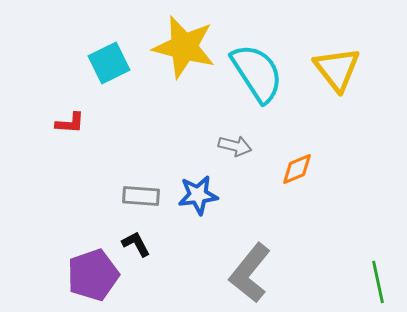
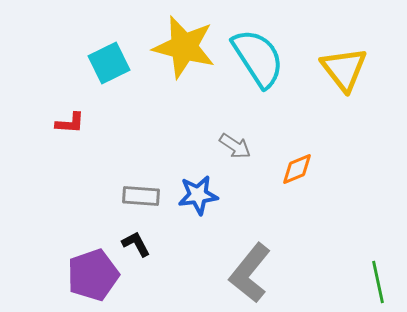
yellow triangle: moved 7 px right
cyan semicircle: moved 1 px right, 15 px up
gray arrow: rotated 20 degrees clockwise
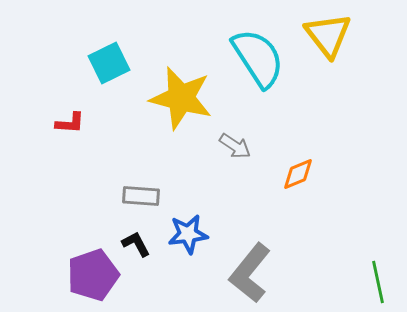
yellow star: moved 3 px left, 51 px down
yellow triangle: moved 16 px left, 34 px up
orange diamond: moved 1 px right, 5 px down
blue star: moved 10 px left, 39 px down
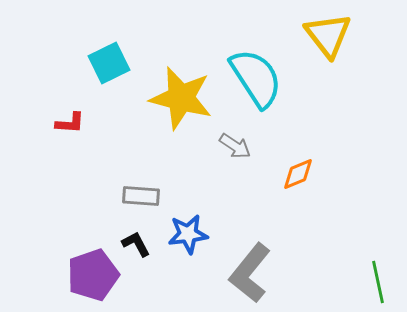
cyan semicircle: moved 2 px left, 20 px down
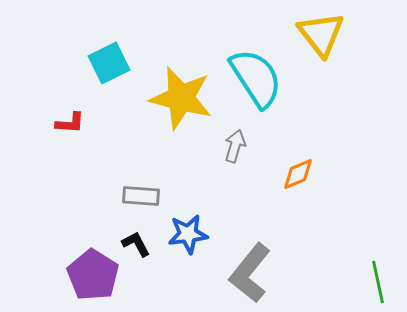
yellow triangle: moved 7 px left, 1 px up
gray arrow: rotated 108 degrees counterclockwise
purple pentagon: rotated 21 degrees counterclockwise
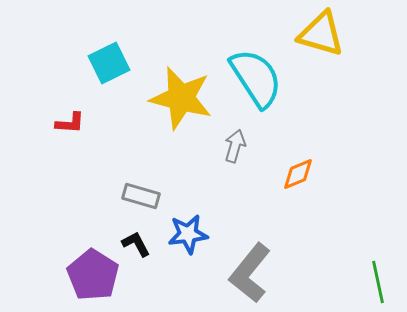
yellow triangle: rotated 36 degrees counterclockwise
gray rectangle: rotated 12 degrees clockwise
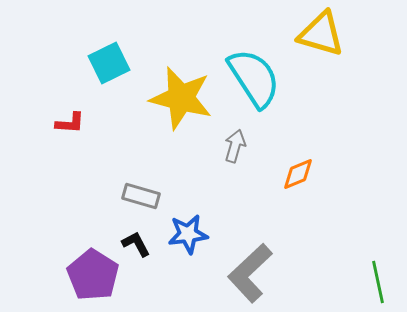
cyan semicircle: moved 2 px left
gray L-shape: rotated 8 degrees clockwise
